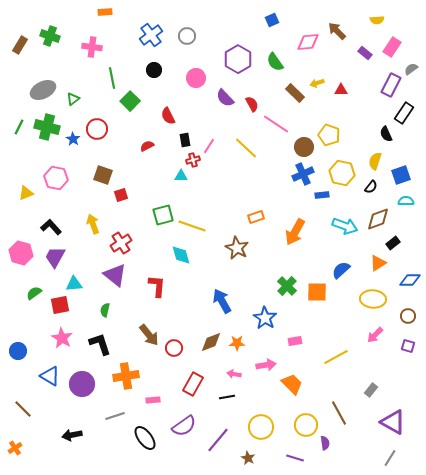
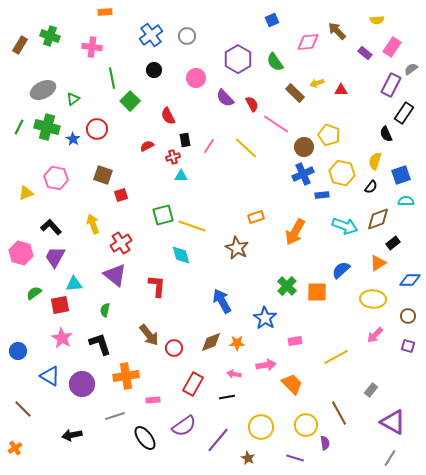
red cross at (193, 160): moved 20 px left, 3 px up
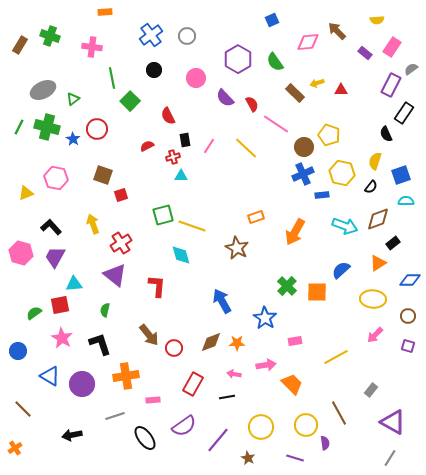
green semicircle at (34, 293): moved 20 px down
